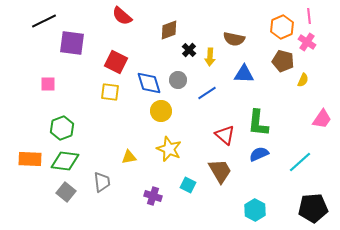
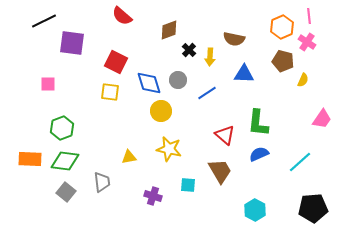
yellow star: rotated 10 degrees counterclockwise
cyan square: rotated 21 degrees counterclockwise
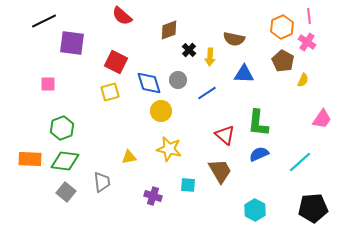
brown pentagon: rotated 15 degrees clockwise
yellow square: rotated 24 degrees counterclockwise
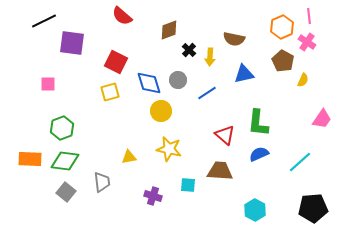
blue triangle: rotated 15 degrees counterclockwise
brown trapezoid: rotated 56 degrees counterclockwise
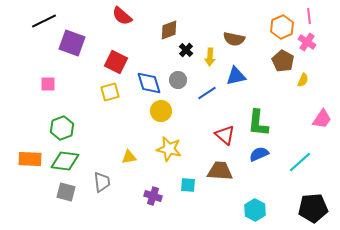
purple square: rotated 12 degrees clockwise
black cross: moved 3 px left
blue triangle: moved 8 px left, 2 px down
gray square: rotated 24 degrees counterclockwise
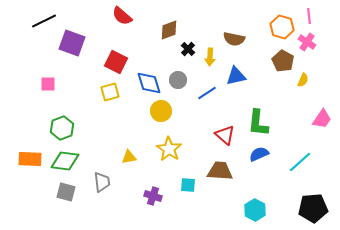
orange hexagon: rotated 20 degrees counterclockwise
black cross: moved 2 px right, 1 px up
yellow star: rotated 20 degrees clockwise
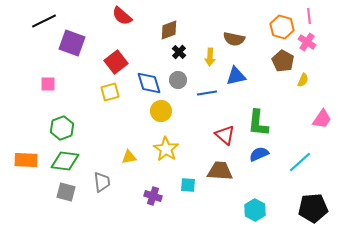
black cross: moved 9 px left, 3 px down
red square: rotated 25 degrees clockwise
blue line: rotated 24 degrees clockwise
yellow star: moved 3 px left
orange rectangle: moved 4 px left, 1 px down
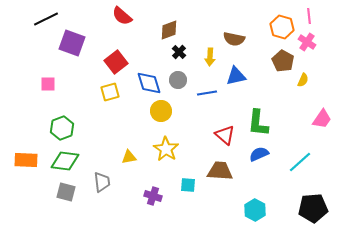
black line: moved 2 px right, 2 px up
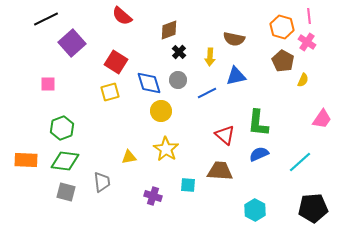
purple square: rotated 28 degrees clockwise
red square: rotated 20 degrees counterclockwise
blue line: rotated 18 degrees counterclockwise
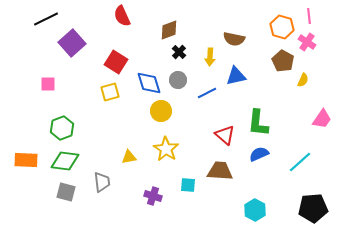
red semicircle: rotated 25 degrees clockwise
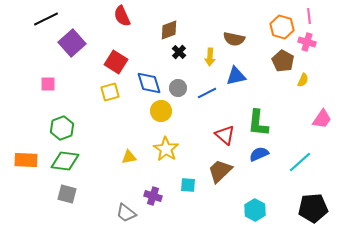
pink cross: rotated 18 degrees counterclockwise
gray circle: moved 8 px down
brown trapezoid: rotated 48 degrees counterclockwise
gray trapezoid: moved 24 px right, 31 px down; rotated 135 degrees clockwise
gray square: moved 1 px right, 2 px down
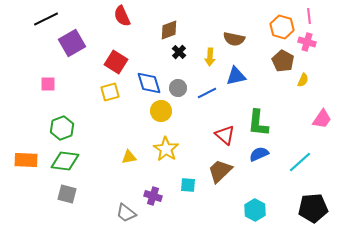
purple square: rotated 12 degrees clockwise
